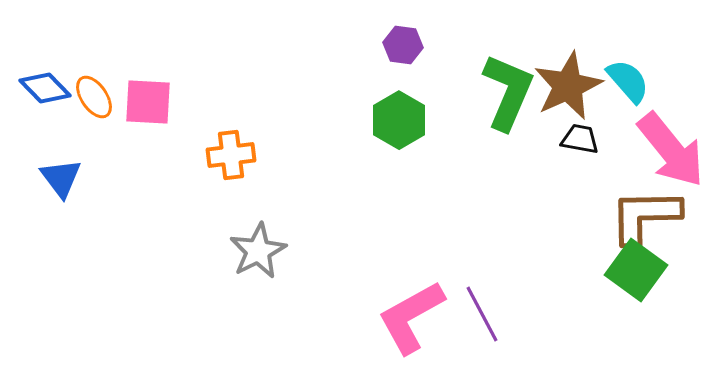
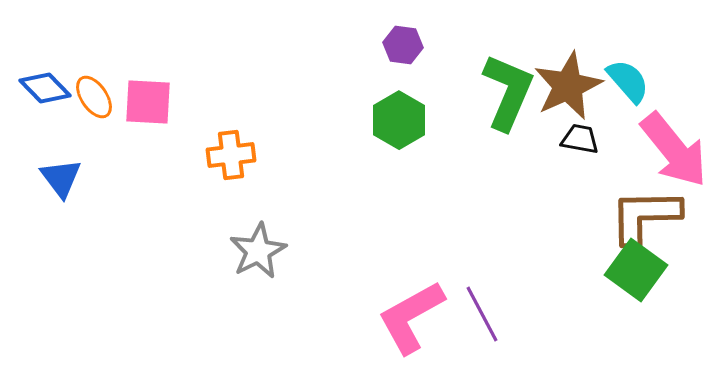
pink arrow: moved 3 px right
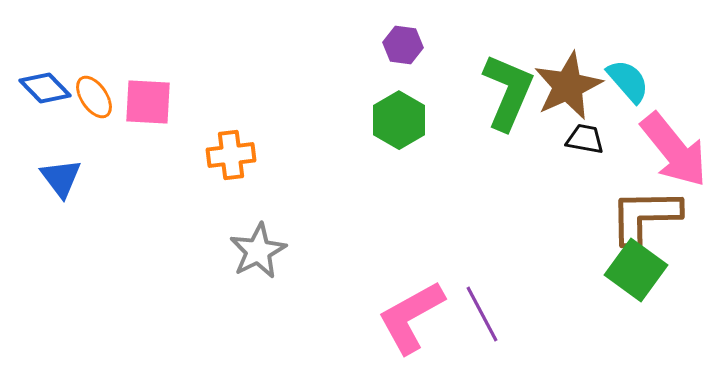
black trapezoid: moved 5 px right
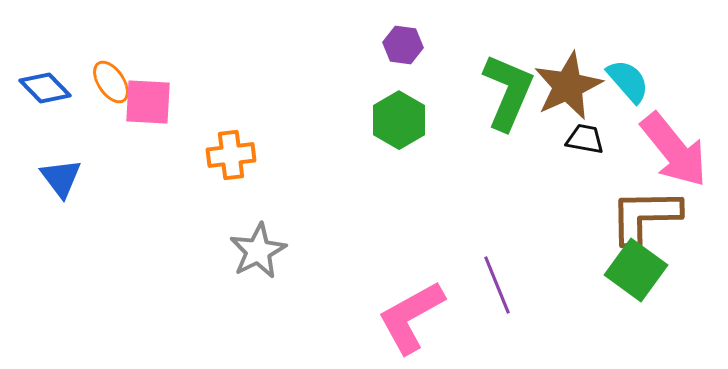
orange ellipse: moved 17 px right, 15 px up
purple line: moved 15 px right, 29 px up; rotated 6 degrees clockwise
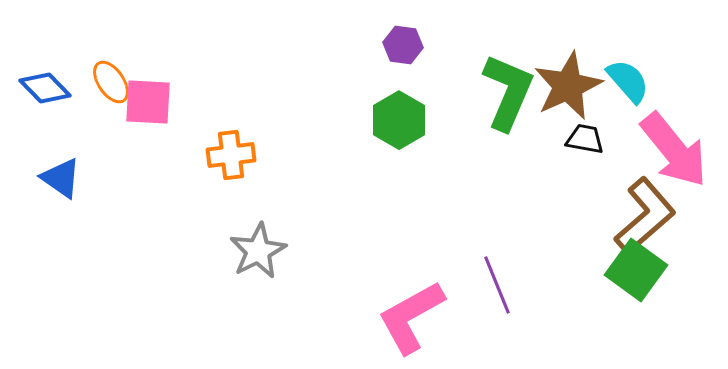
blue triangle: rotated 18 degrees counterclockwise
brown L-shape: rotated 140 degrees clockwise
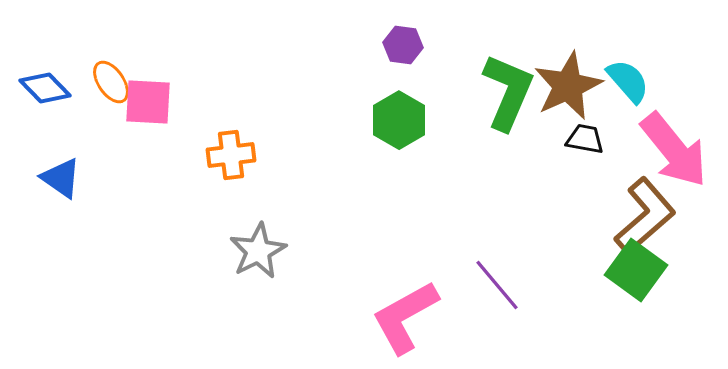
purple line: rotated 18 degrees counterclockwise
pink L-shape: moved 6 px left
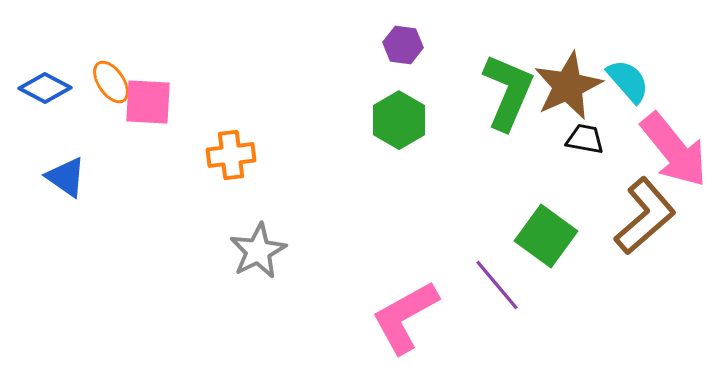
blue diamond: rotated 18 degrees counterclockwise
blue triangle: moved 5 px right, 1 px up
green square: moved 90 px left, 34 px up
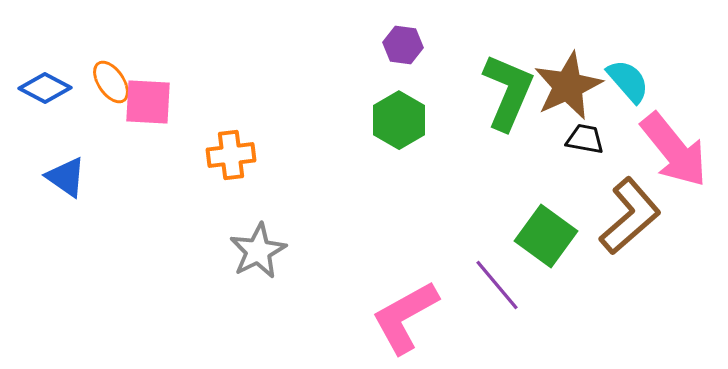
brown L-shape: moved 15 px left
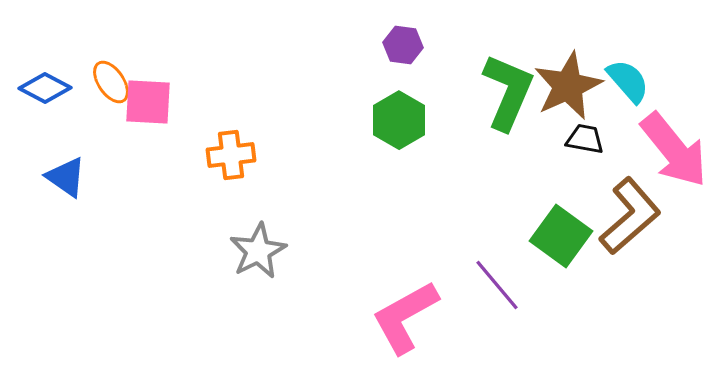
green square: moved 15 px right
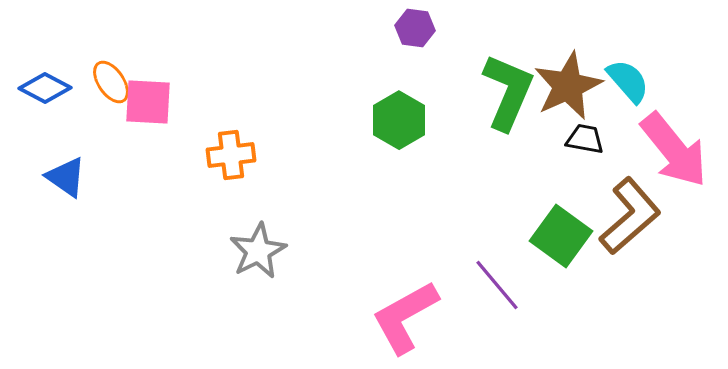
purple hexagon: moved 12 px right, 17 px up
